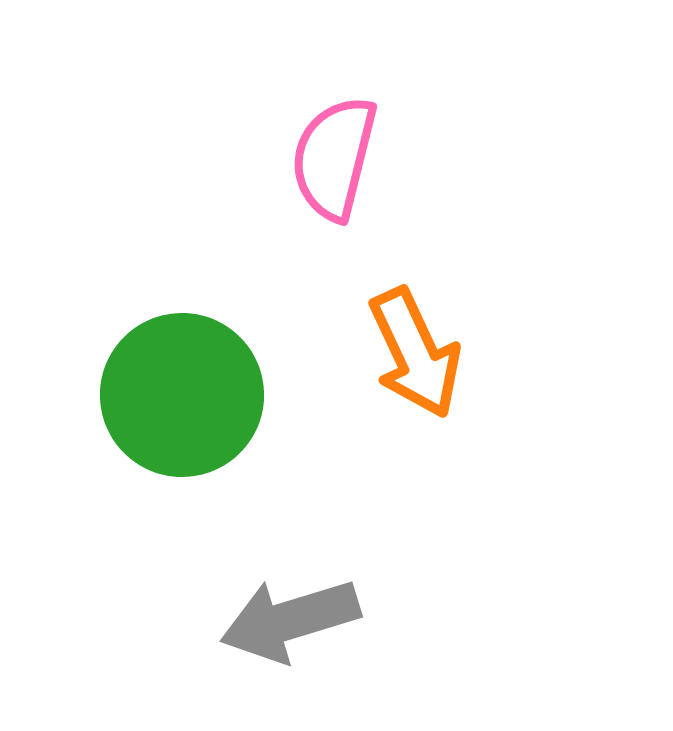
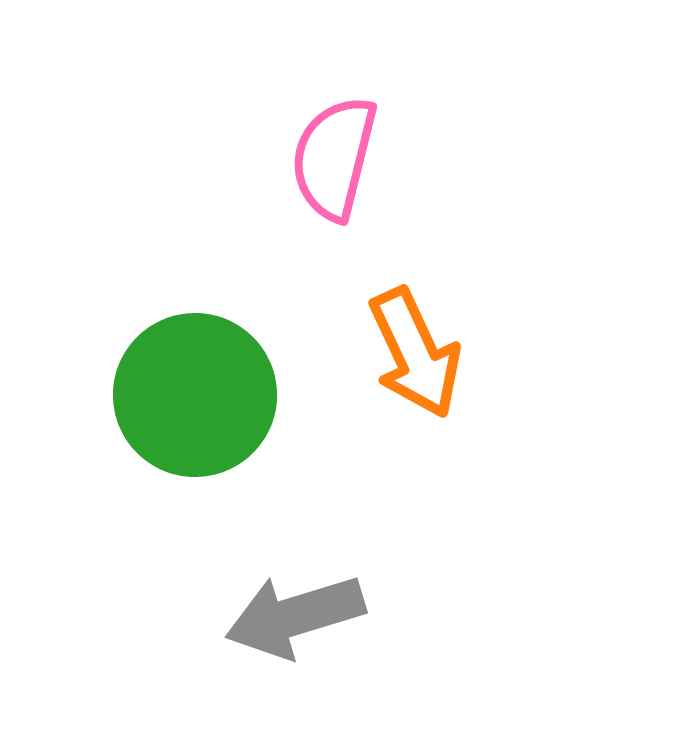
green circle: moved 13 px right
gray arrow: moved 5 px right, 4 px up
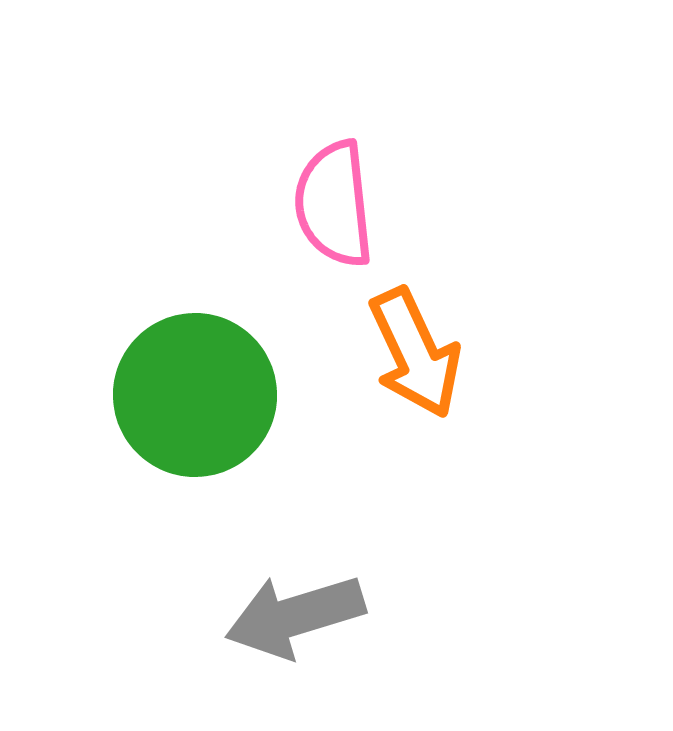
pink semicircle: moved 46 px down; rotated 20 degrees counterclockwise
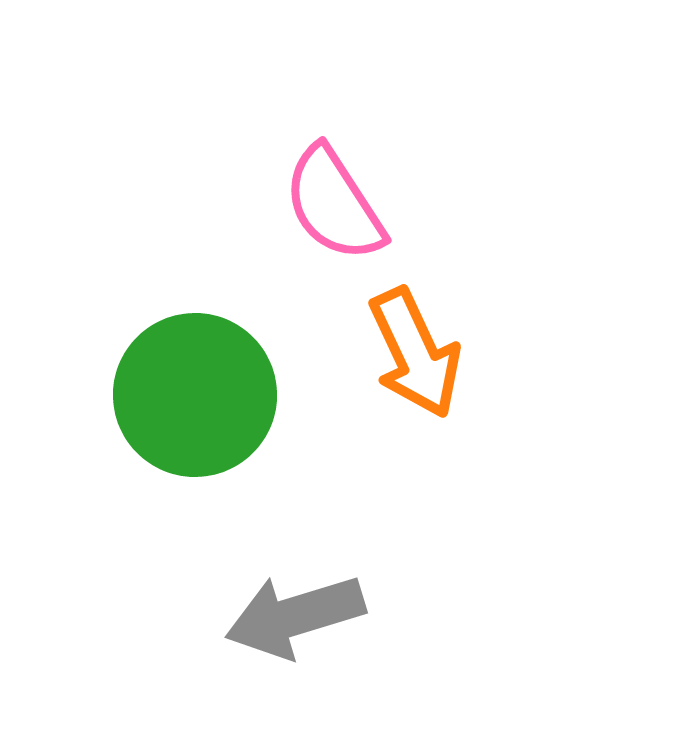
pink semicircle: rotated 27 degrees counterclockwise
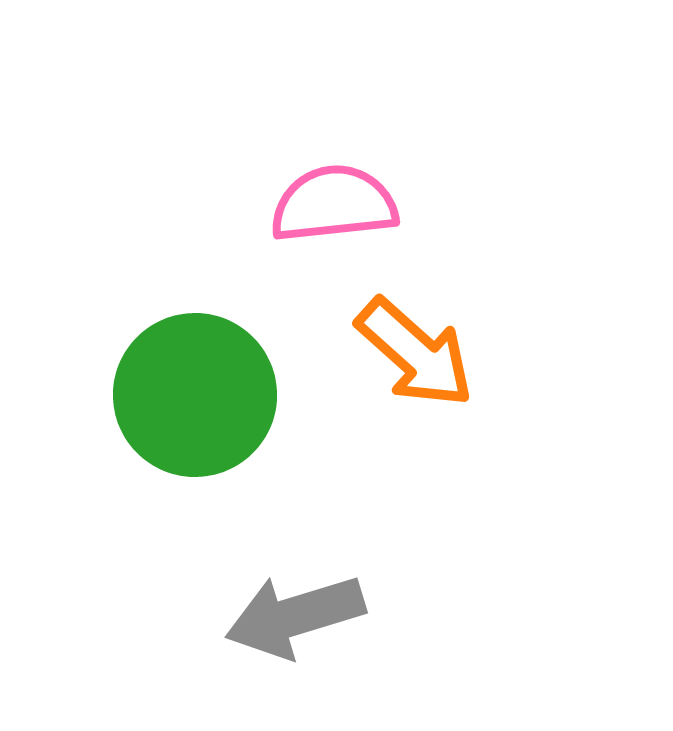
pink semicircle: rotated 117 degrees clockwise
orange arrow: rotated 23 degrees counterclockwise
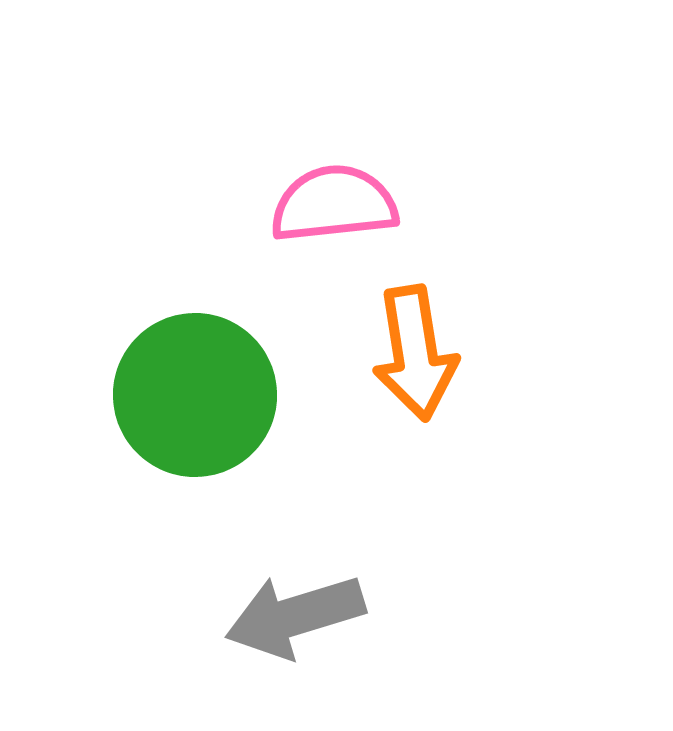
orange arrow: rotated 39 degrees clockwise
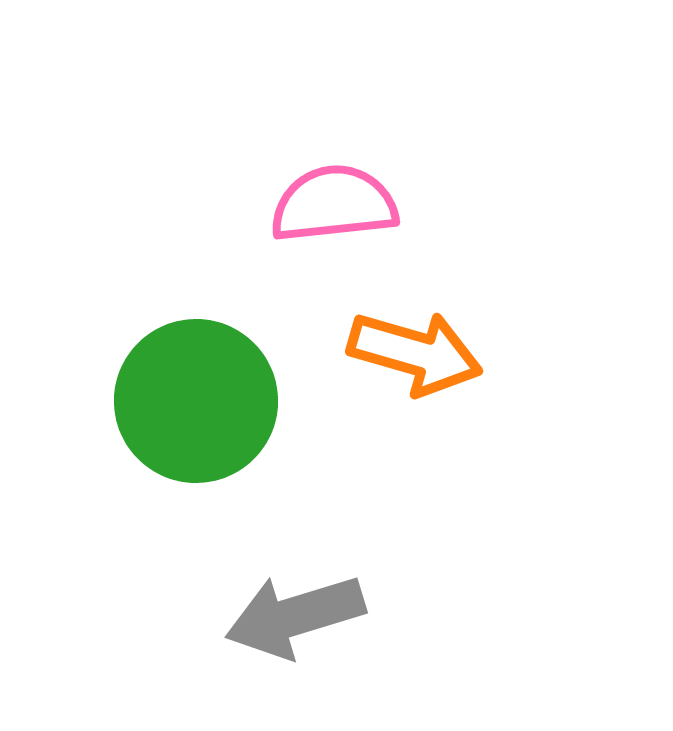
orange arrow: rotated 65 degrees counterclockwise
green circle: moved 1 px right, 6 px down
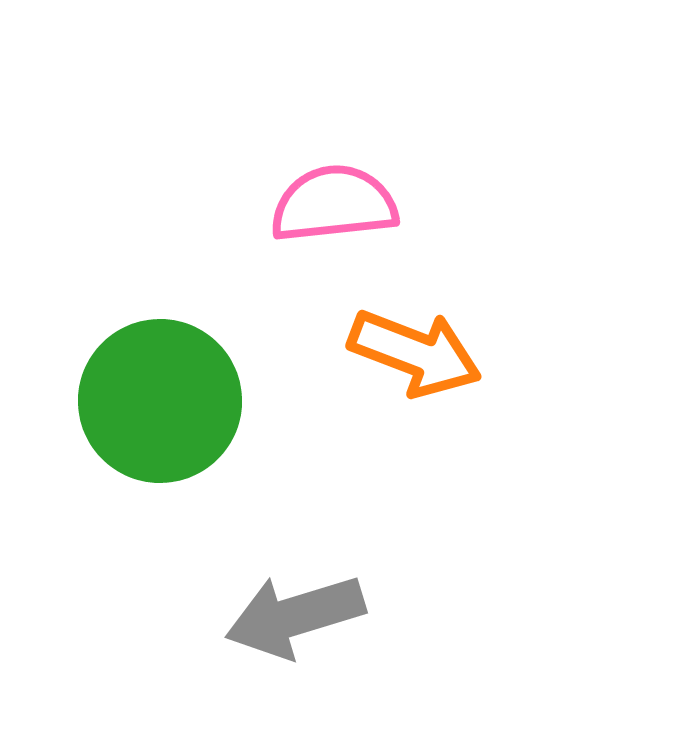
orange arrow: rotated 5 degrees clockwise
green circle: moved 36 px left
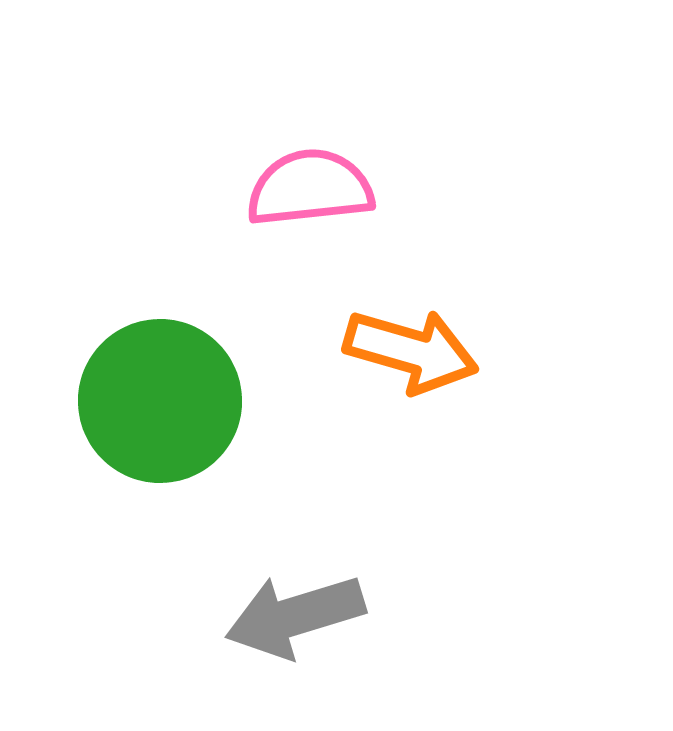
pink semicircle: moved 24 px left, 16 px up
orange arrow: moved 4 px left, 2 px up; rotated 5 degrees counterclockwise
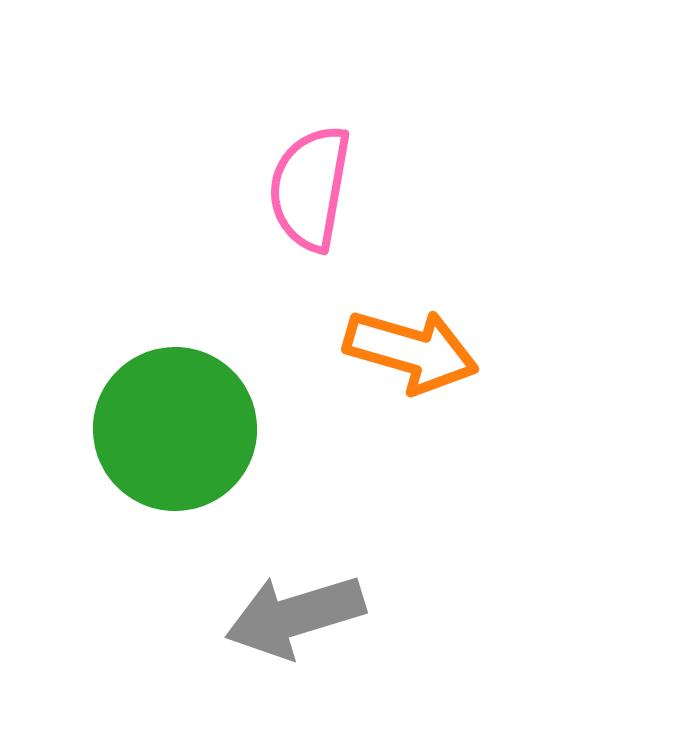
pink semicircle: rotated 74 degrees counterclockwise
green circle: moved 15 px right, 28 px down
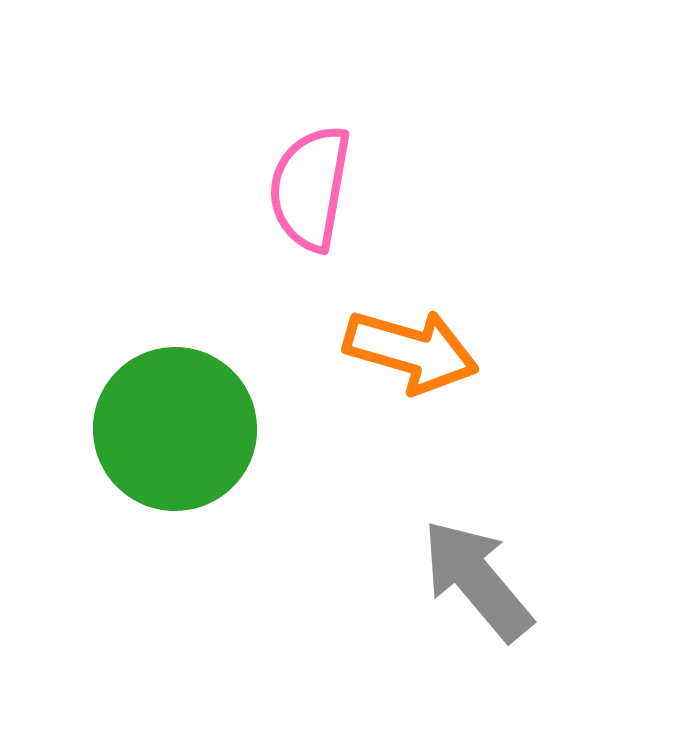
gray arrow: moved 182 px right, 36 px up; rotated 67 degrees clockwise
